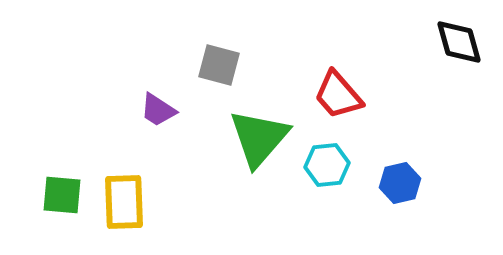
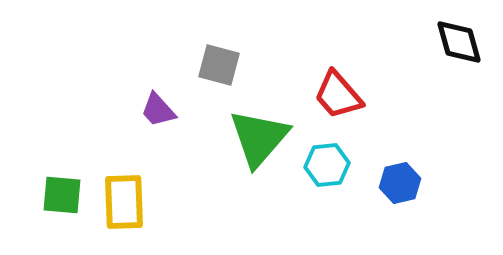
purple trapezoid: rotated 15 degrees clockwise
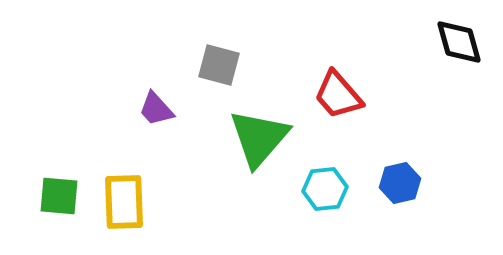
purple trapezoid: moved 2 px left, 1 px up
cyan hexagon: moved 2 px left, 24 px down
green square: moved 3 px left, 1 px down
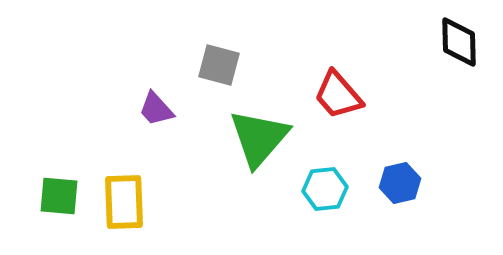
black diamond: rotated 14 degrees clockwise
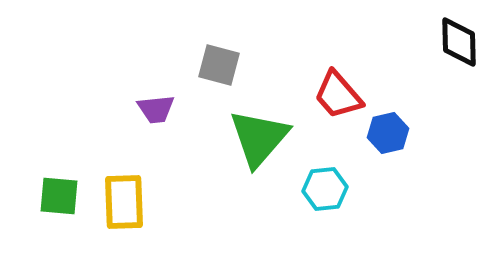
purple trapezoid: rotated 54 degrees counterclockwise
blue hexagon: moved 12 px left, 50 px up
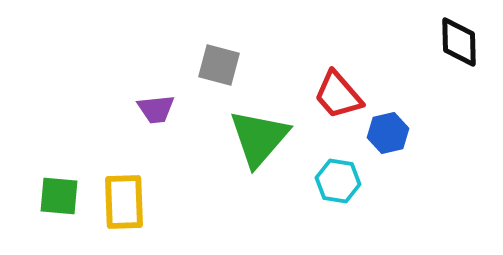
cyan hexagon: moved 13 px right, 8 px up; rotated 15 degrees clockwise
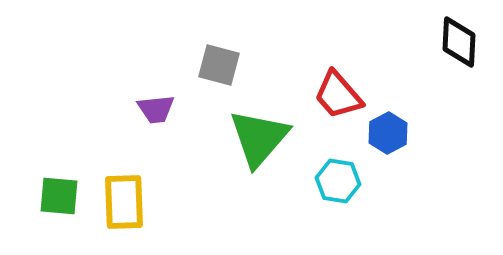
black diamond: rotated 4 degrees clockwise
blue hexagon: rotated 15 degrees counterclockwise
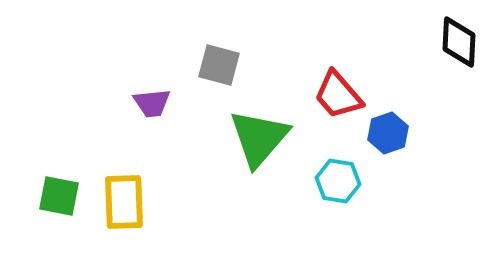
purple trapezoid: moved 4 px left, 6 px up
blue hexagon: rotated 9 degrees clockwise
green square: rotated 6 degrees clockwise
